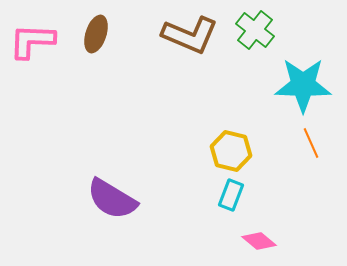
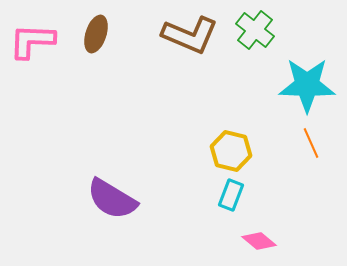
cyan star: moved 4 px right
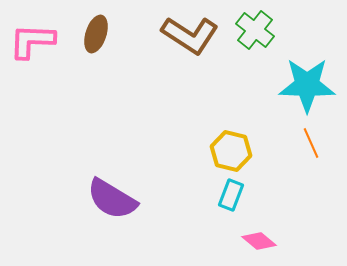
brown L-shape: rotated 10 degrees clockwise
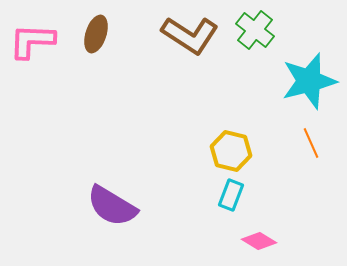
cyan star: moved 2 px right, 4 px up; rotated 16 degrees counterclockwise
purple semicircle: moved 7 px down
pink diamond: rotated 8 degrees counterclockwise
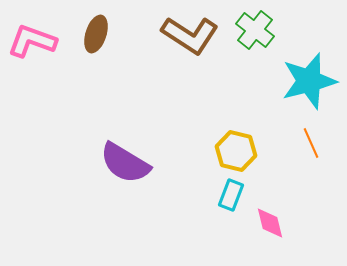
pink L-shape: rotated 18 degrees clockwise
yellow hexagon: moved 5 px right
purple semicircle: moved 13 px right, 43 px up
pink diamond: moved 11 px right, 18 px up; rotated 44 degrees clockwise
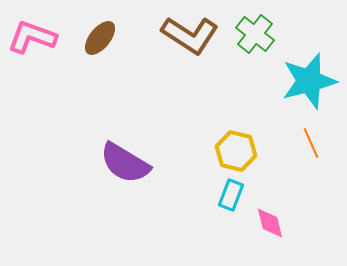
green cross: moved 4 px down
brown ellipse: moved 4 px right, 4 px down; rotated 21 degrees clockwise
pink L-shape: moved 4 px up
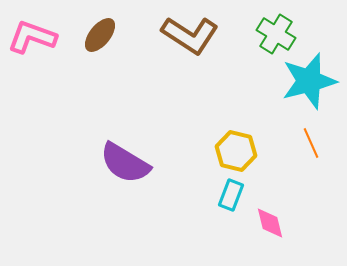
green cross: moved 21 px right; rotated 6 degrees counterclockwise
brown ellipse: moved 3 px up
